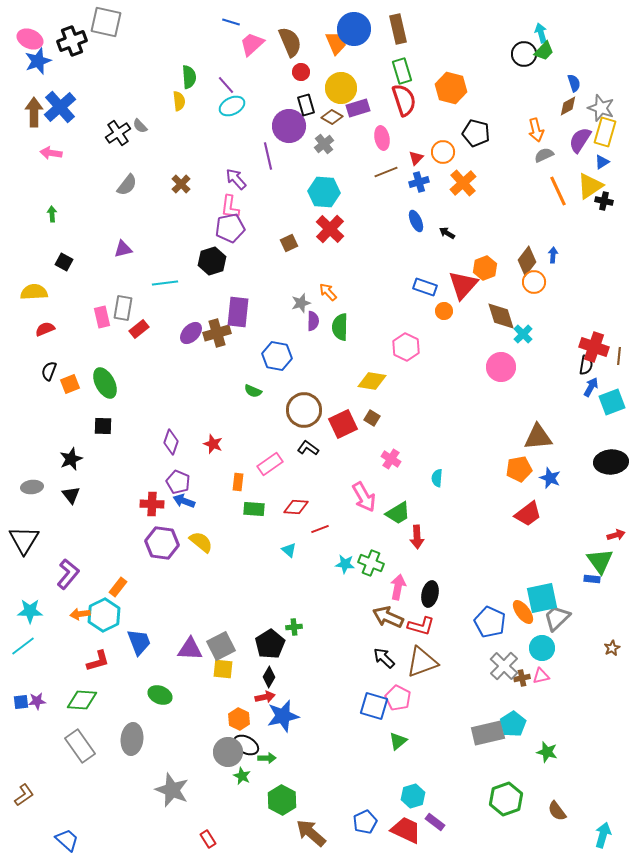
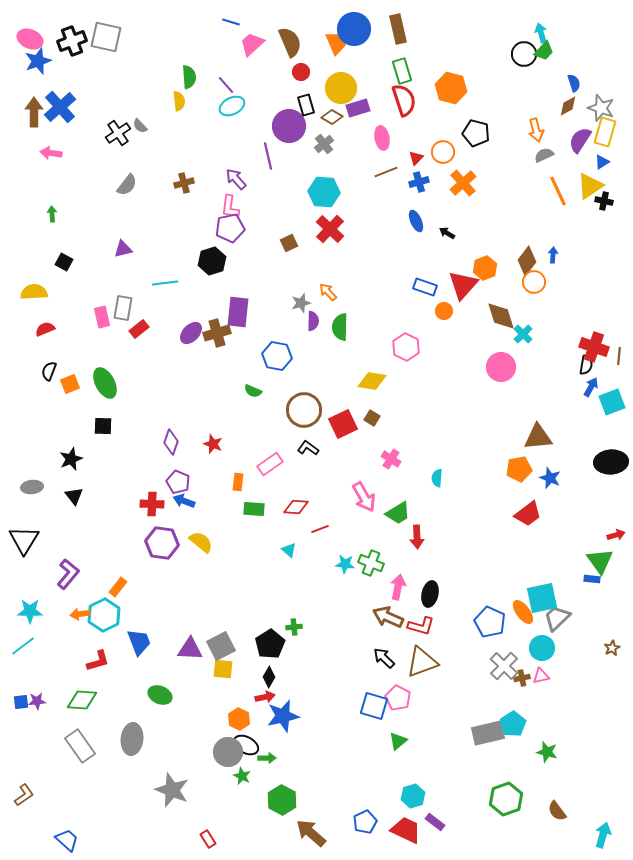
gray square at (106, 22): moved 15 px down
brown cross at (181, 184): moved 3 px right, 1 px up; rotated 30 degrees clockwise
black triangle at (71, 495): moved 3 px right, 1 px down
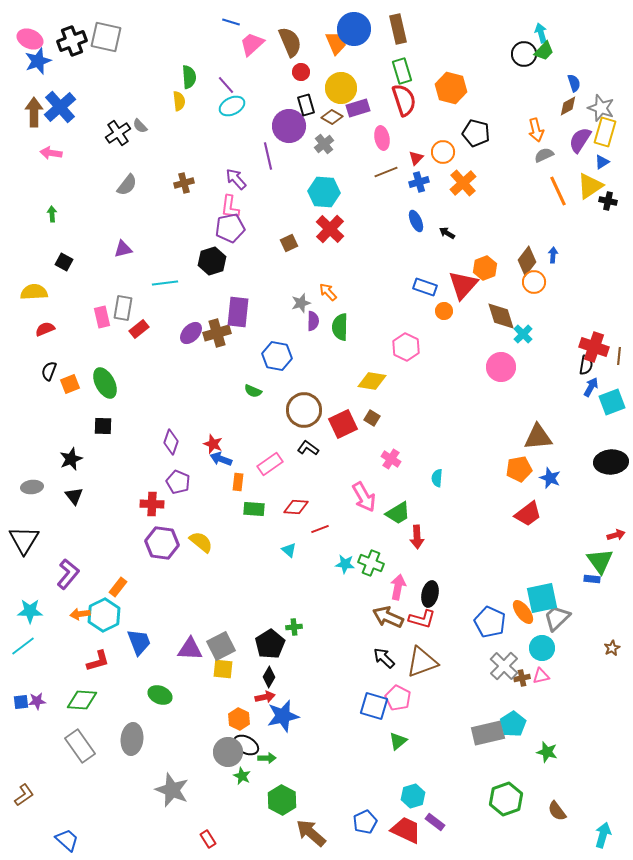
black cross at (604, 201): moved 4 px right
blue arrow at (184, 501): moved 37 px right, 42 px up
red L-shape at (421, 626): moved 1 px right, 7 px up
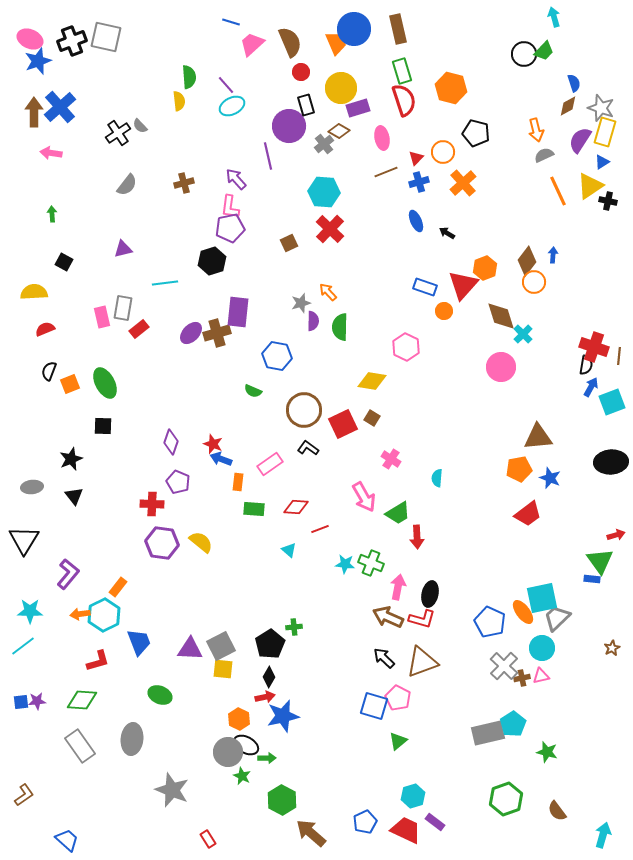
cyan arrow at (541, 33): moved 13 px right, 16 px up
brown diamond at (332, 117): moved 7 px right, 14 px down
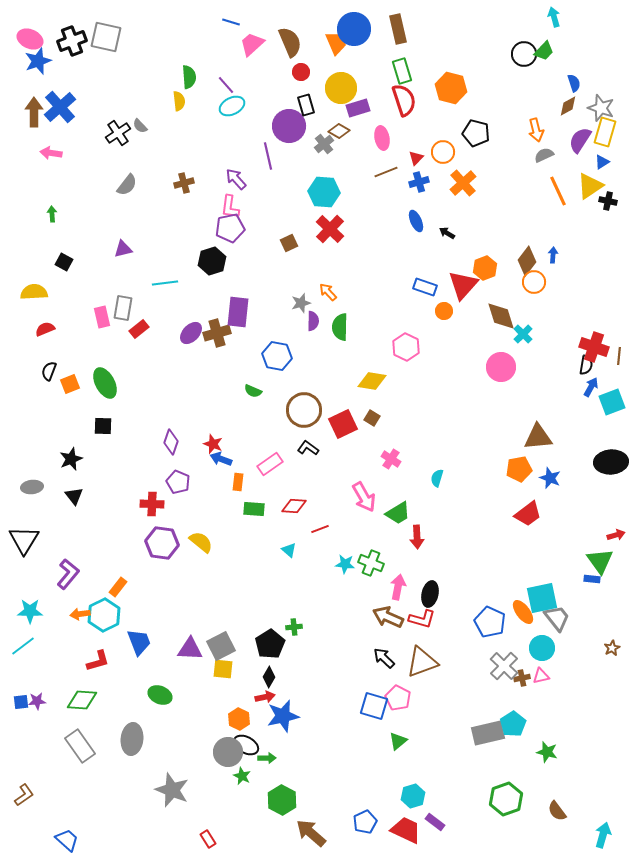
cyan semicircle at (437, 478): rotated 12 degrees clockwise
red diamond at (296, 507): moved 2 px left, 1 px up
gray trapezoid at (557, 618): rotated 96 degrees clockwise
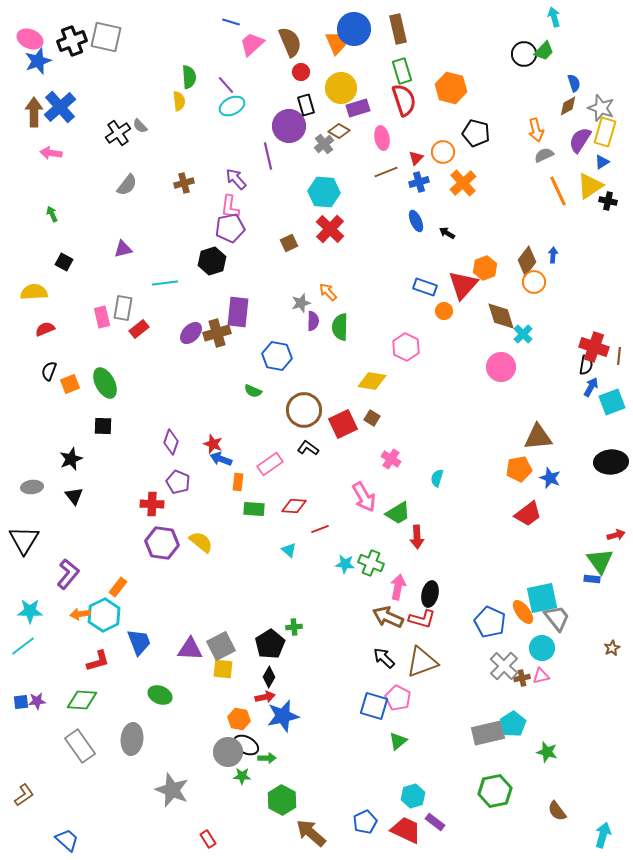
green arrow at (52, 214): rotated 21 degrees counterclockwise
orange hexagon at (239, 719): rotated 15 degrees counterclockwise
green star at (242, 776): rotated 24 degrees counterclockwise
green hexagon at (506, 799): moved 11 px left, 8 px up; rotated 8 degrees clockwise
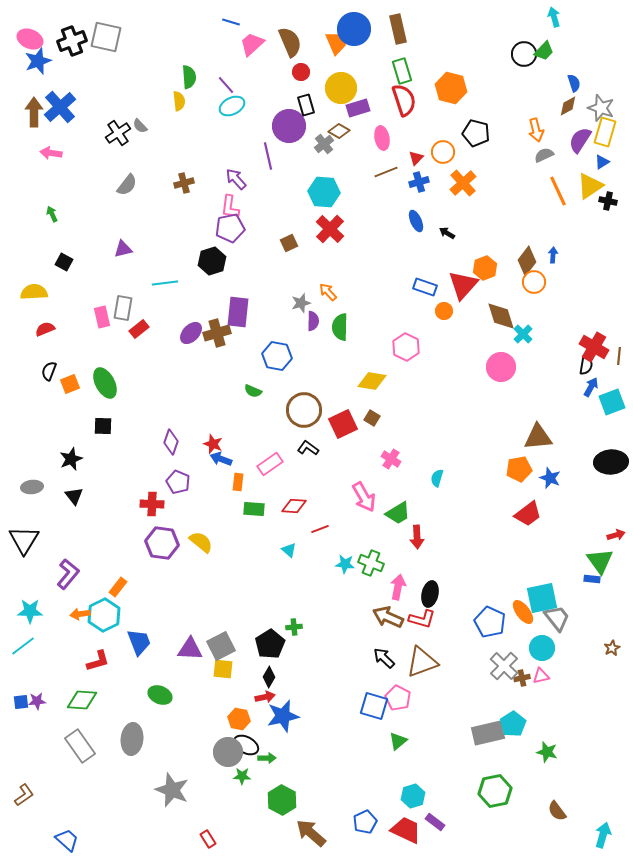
red cross at (594, 347): rotated 12 degrees clockwise
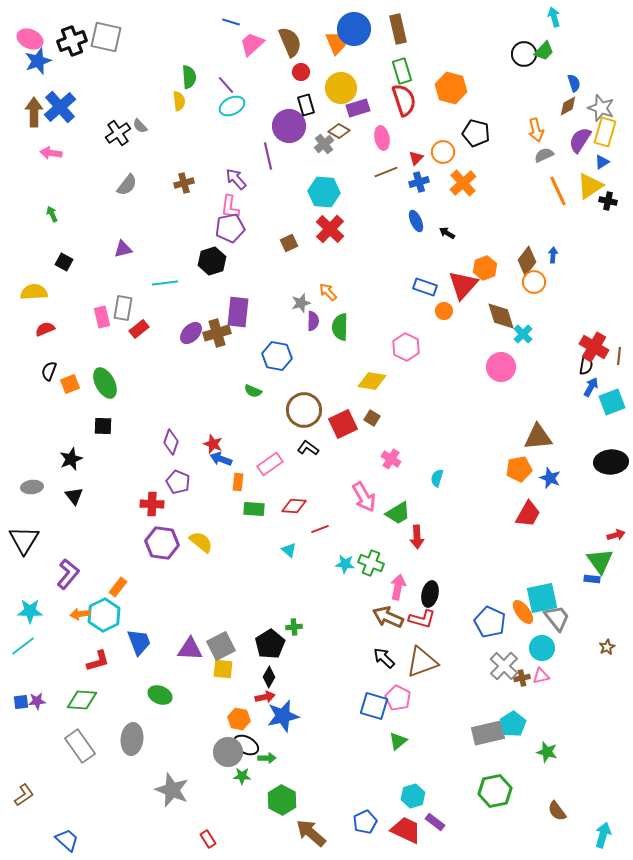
red trapezoid at (528, 514): rotated 24 degrees counterclockwise
brown star at (612, 648): moved 5 px left, 1 px up
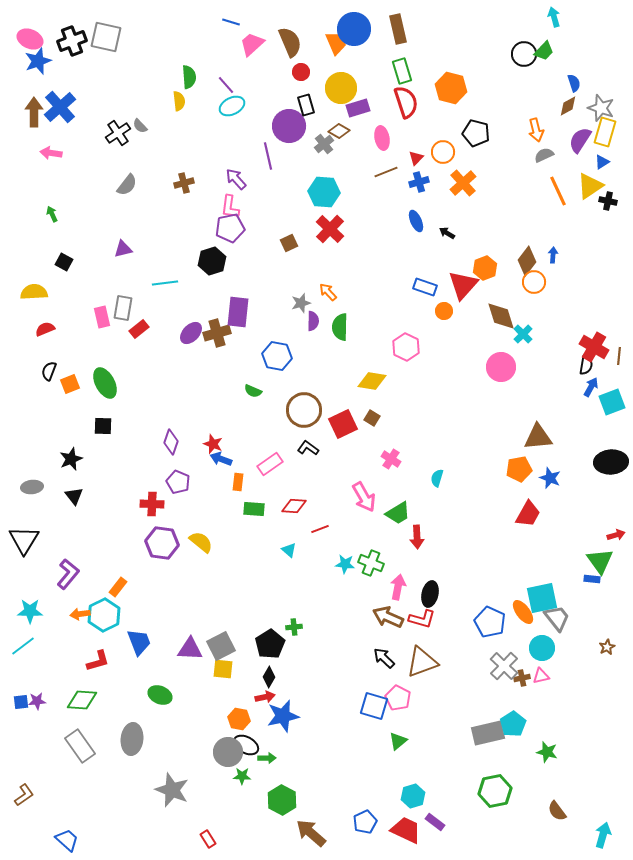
red semicircle at (404, 100): moved 2 px right, 2 px down
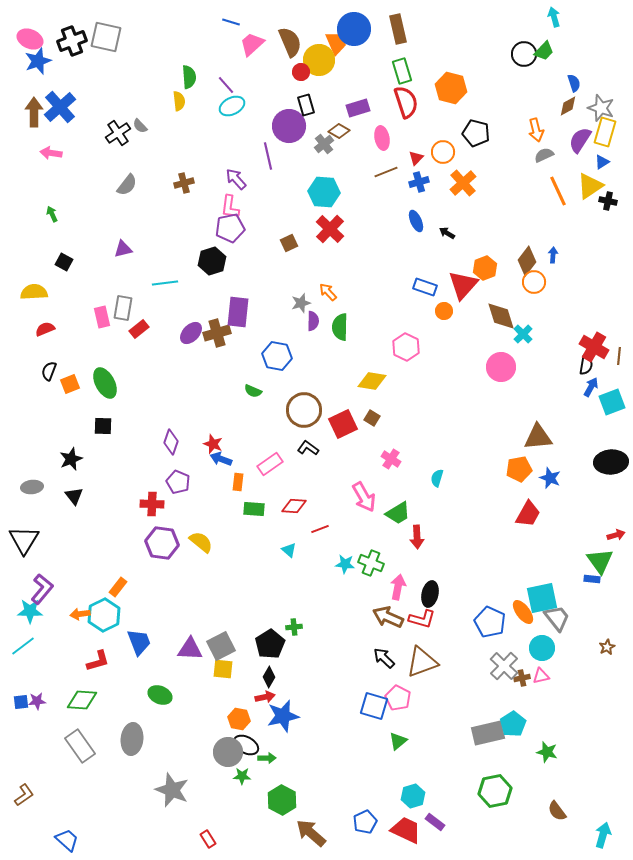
yellow circle at (341, 88): moved 22 px left, 28 px up
purple L-shape at (68, 574): moved 26 px left, 15 px down
